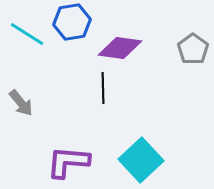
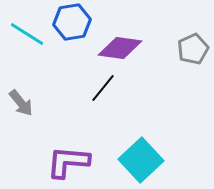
gray pentagon: rotated 12 degrees clockwise
black line: rotated 40 degrees clockwise
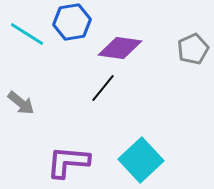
gray arrow: rotated 12 degrees counterclockwise
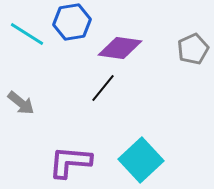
purple L-shape: moved 2 px right
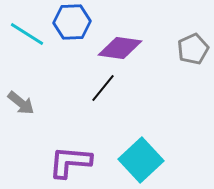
blue hexagon: rotated 6 degrees clockwise
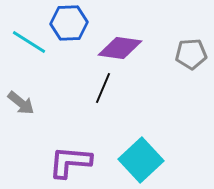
blue hexagon: moved 3 px left, 1 px down
cyan line: moved 2 px right, 8 px down
gray pentagon: moved 2 px left, 5 px down; rotated 20 degrees clockwise
black line: rotated 16 degrees counterclockwise
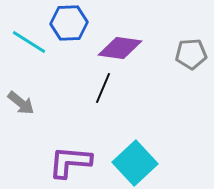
cyan square: moved 6 px left, 3 px down
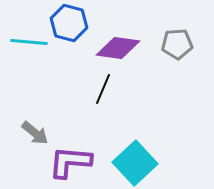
blue hexagon: rotated 18 degrees clockwise
cyan line: rotated 27 degrees counterclockwise
purple diamond: moved 2 px left
gray pentagon: moved 14 px left, 10 px up
black line: moved 1 px down
gray arrow: moved 14 px right, 30 px down
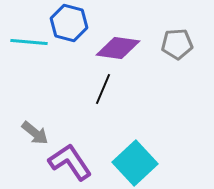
purple L-shape: rotated 51 degrees clockwise
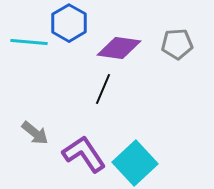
blue hexagon: rotated 15 degrees clockwise
purple diamond: moved 1 px right
purple L-shape: moved 14 px right, 8 px up
